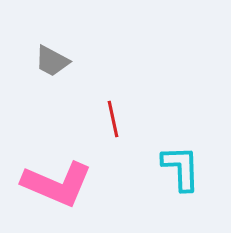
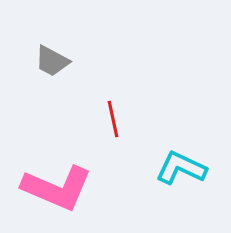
cyan L-shape: rotated 63 degrees counterclockwise
pink L-shape: moved 4 px down
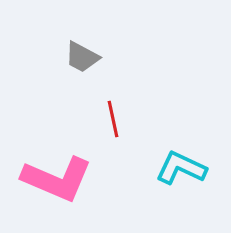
gray trapezoid: moved 30 px right, 4 px up
pink L-shape: moved 9 px up
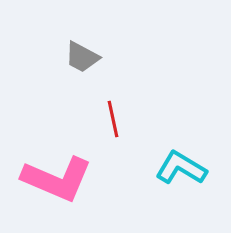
cyan L-shape: rotated 6 degrees clockwise
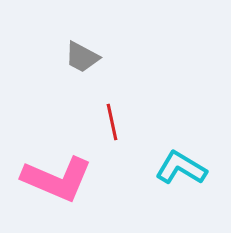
red line: moved 1 px left, 3 px down
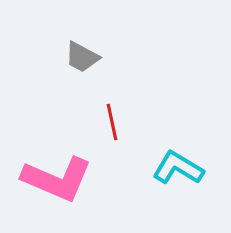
cyan L-shape: moved 3 px left
